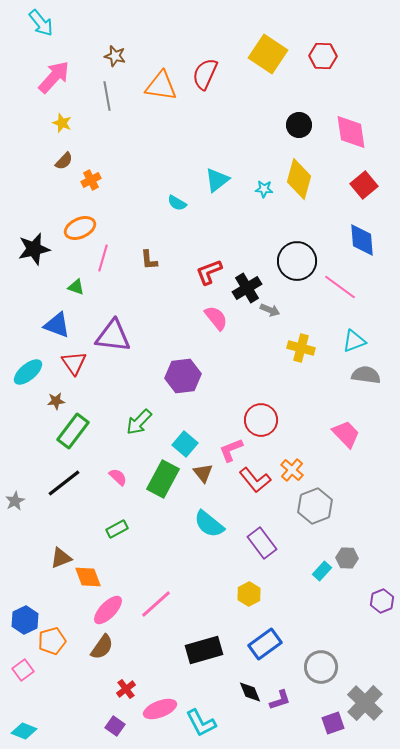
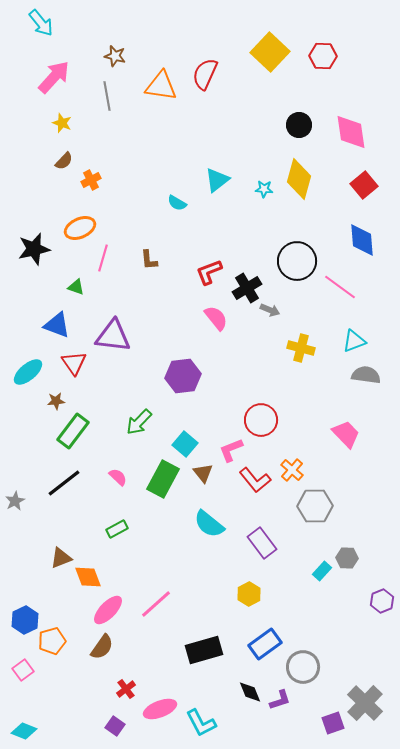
yellow square at (268, 54): moved 2 px right, 2 px up; rotated 9 degrees clockwise
gray hexagon at (315, 506): rotated 20 degrees clockwise
gray circle at (321, 667): moved 18 px left
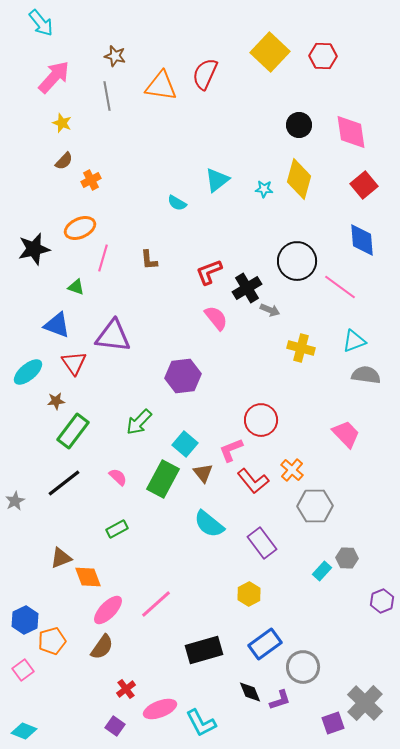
red L-shape at (255, 480): moved 2 px left, 1 px down
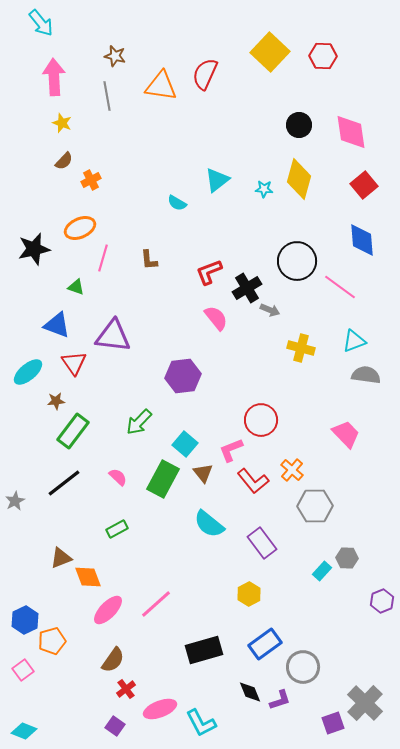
pink arrow at (54, 77): rotated 45 degrees counterclockwise
brown semicircle at (102, 647): moved 11 px right, 13 px down
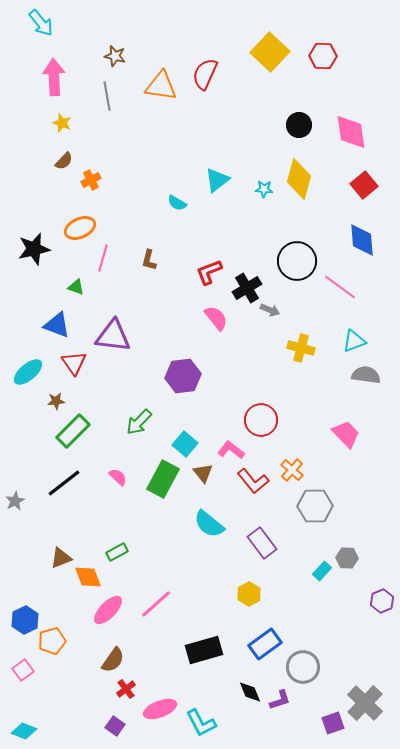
brown L-shape at (149, 260): rotated 20 degrees clockwise
green rectangle at (73, 431): rotated 8 degrees clockwise
pink L-shape at (231, 450): rotated 60 degrees clockwise
green rectangle at (117, 529): moved 23 px down
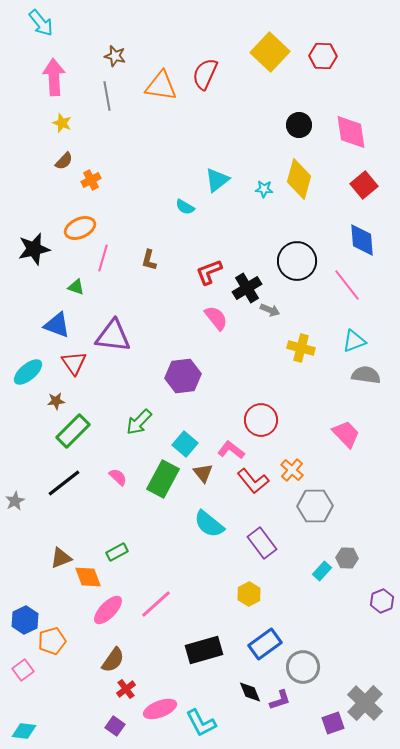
cyan semicircle at (177, 203): moved 8 px right, 4 px down
pink line at (340, 287): moved 7 px right, 2 px up; rotated 16 degrees clockwise
cyan diamond at (24, 731): rotated 15 degrees counterclockwise
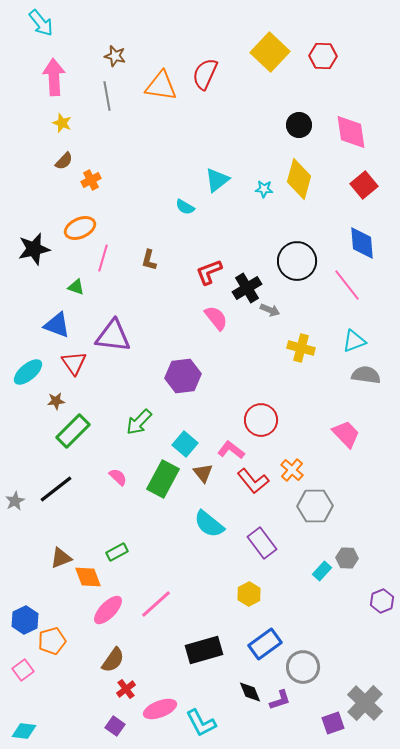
blue diamond at (362, 240): moved 3 px down
black line at (64, 483): moved 8 px left, 6 px down
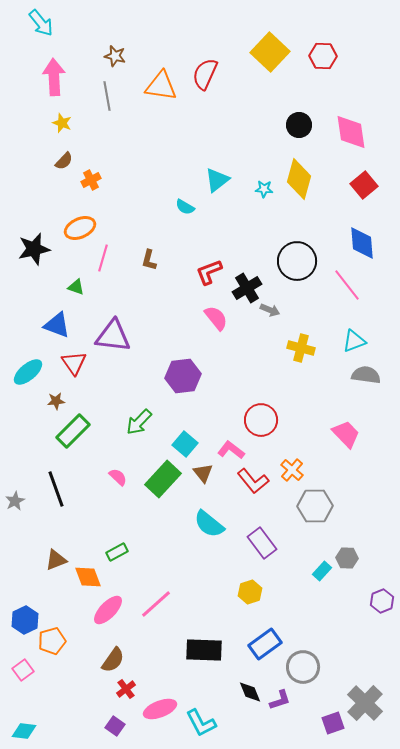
green rectangle at (163, 479): rotated 15 degrees clockwise
black line at (56, 489): rotated 72 degrees counterclockwise
brown triangle at (61, 558): moved 5 px left, 2 px down
yellow hexagon at (249, 594): moved 1 px right, 2 px up; rotated 10 degrees clockwise
black rectangle at (204, 650): rotated 18 degrees clockwise
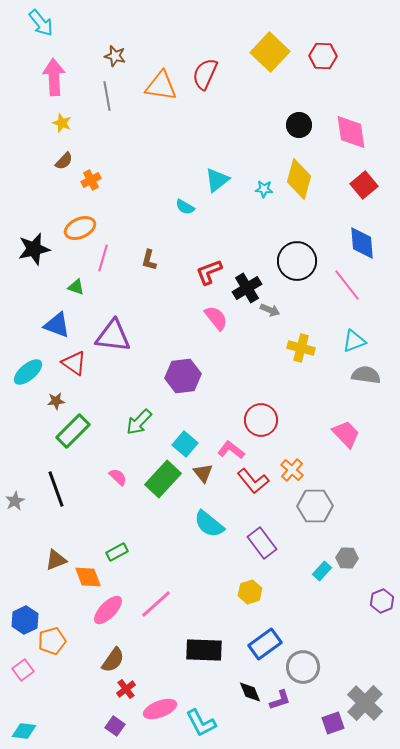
red triangle at (74, 363): rotated 20 degrees counterclockwise
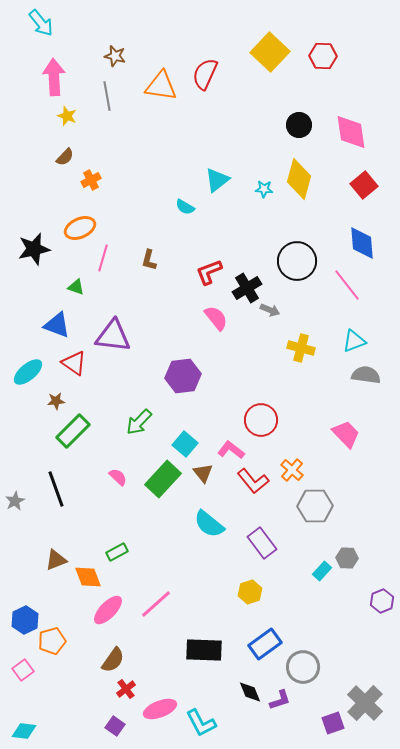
yellow star at (62, 123): moved 5 px right, 7 px up
brown semicircle at (64, 161): moved 1 px right, 4 px up
